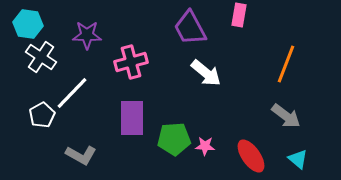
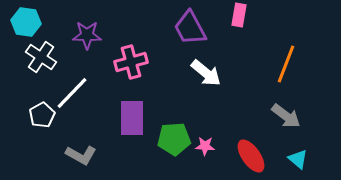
cyan hexagon: moved 2 px left, 2 px up
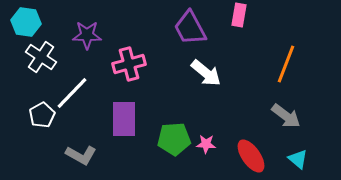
pink cross: moved 2 px left, 2 px down
purple rectangle: moved 8 px left, 1 px down
pink star: moved 1 px right, 2 px up
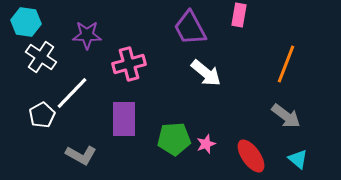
pink star: rotated 24 degrees counterclockwise
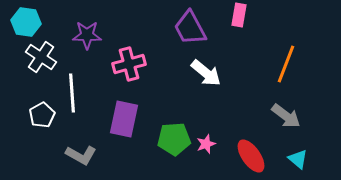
white line: rotated 48 degrees counterclockwise
purple rectangle: rotated 12 degrees clockwise
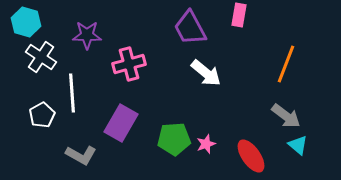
cyan hexagon: rotated 8 degrees clockwise
purple rectangle: moved 3 px left, 4 px down; rotated 18 degrees clockwise
cyan triangle: moved 14 px up
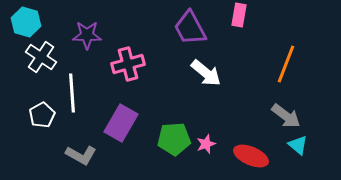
pink cross: moved 1 px left
red ellipse: rotated 32 degrees counterclockwise
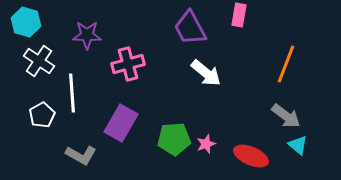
white cross: moved 2 px left, 4 px down
